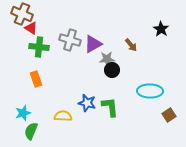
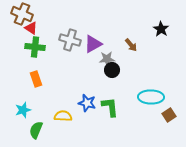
green cross: moved 4 px left
cyan ellipse: moved 1 px right, 6 px down
cyan star: moved 3 px up
green semicircle: moved 5 px right, 1 px up
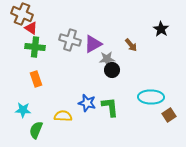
cyan star: rotated 21 degrees clockwise
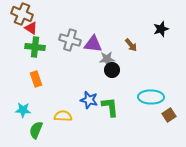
black star: rotated 21 degrees clockwise
purple triangle: rotated 36 degrees clockwise
blue star: moved 2 px right, 3 px up
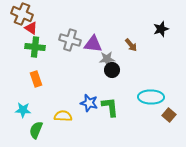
blue star: moved 3 px down
brown square: rotated 16 degrees counterclockwise
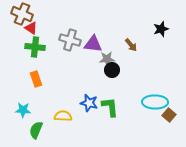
cyan ellipse: moved 4 px right, 5 px down
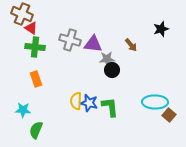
yellow semicircle: moved 13 px right, 15 px up; rotated 90 degrees counterclockwise
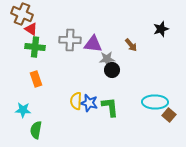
red triangle: moved 1 px down
gray cross: rotated 15 degrees counterclockwise
green semicircle: rotated 12 degrees counterclockwise
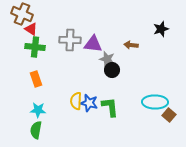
brown arrow: rotated 136 degrees clockwise
gray star: rotated 21 degrees clockwise
cyan star: moved 15 px right
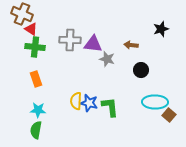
black circle: moved 29 px right
